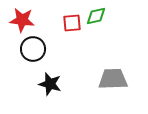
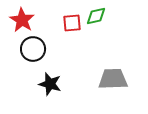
red star: rotated 25 degrees clockwise
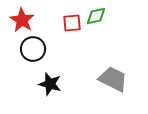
gray trapezoid: rotated 28 degrees clockwise
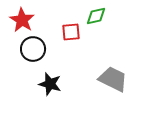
red square: moved 1 px left, 9 px down
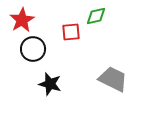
red star: rotated 10 degrees clockwise
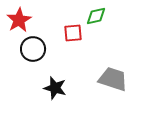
red star: moved 3 px left
red square: moved 2 px right, 1 px down
gray trapezoid: rotated 8 degrees counterclockwise
black star: moved 5 px right, 4 px down
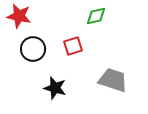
red star: moved 4 px up; rotated 30 degrees counterclockwise
red square: moved 13 px down; rotated 12 degrees counterclockwise
gray trapezoid: moved 1 px down
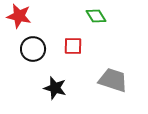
green diamond: rotated 70 degrees clockwise
red square: rotated 18 degrees clockwise
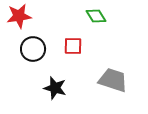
red star: rotated 20 degrees counterclockwise
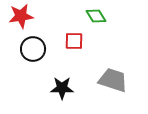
red star: moved 2 px right
red square: moved 1 px right, 5 px up
black star: moved 7 px right; rotated 15 degrees counterclockwise
